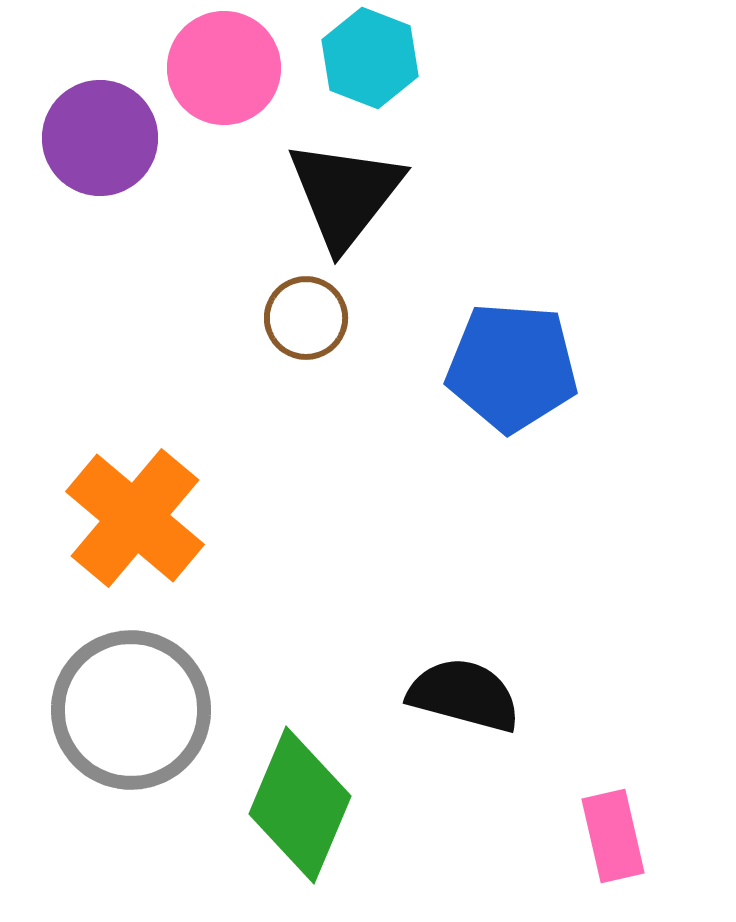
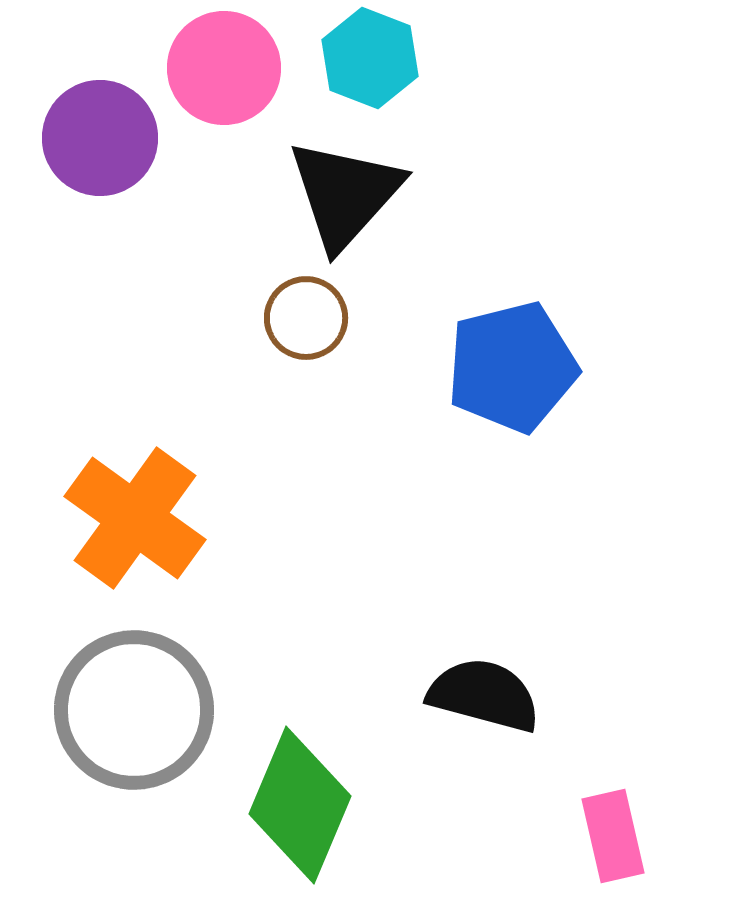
black triangle: rotated 4 degrees clockwise
blue pentagon: rotated 18 degrees counterclockwise
orange cross: rotated 4 degrees counterclockwise
black semicircle: moved 20 px right
gray circle: moved 3 px right
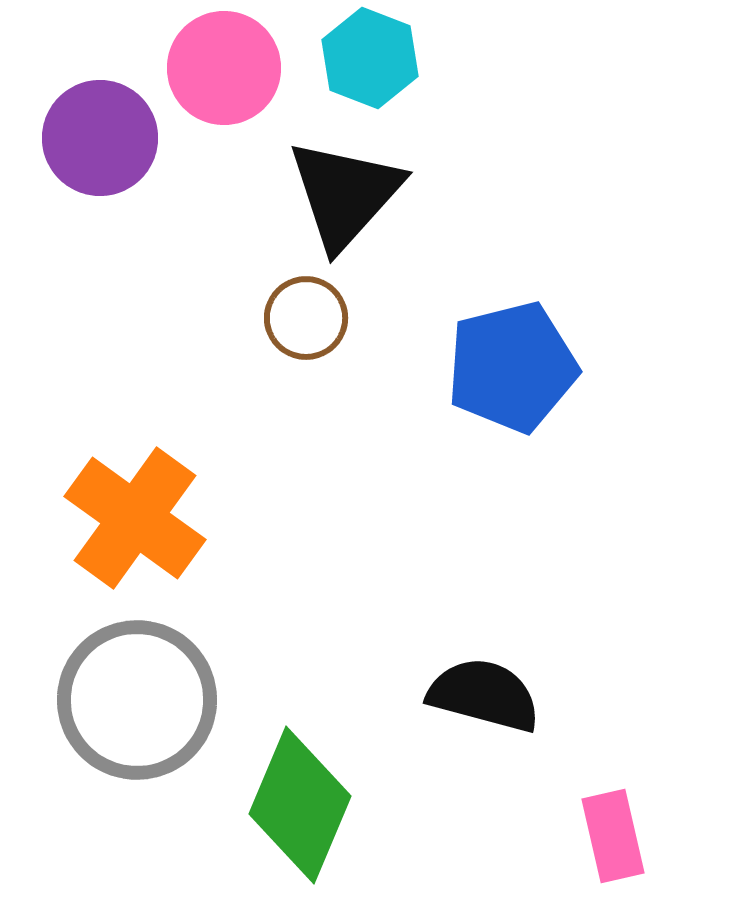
gray circle: moved 3 px right, 10 px up
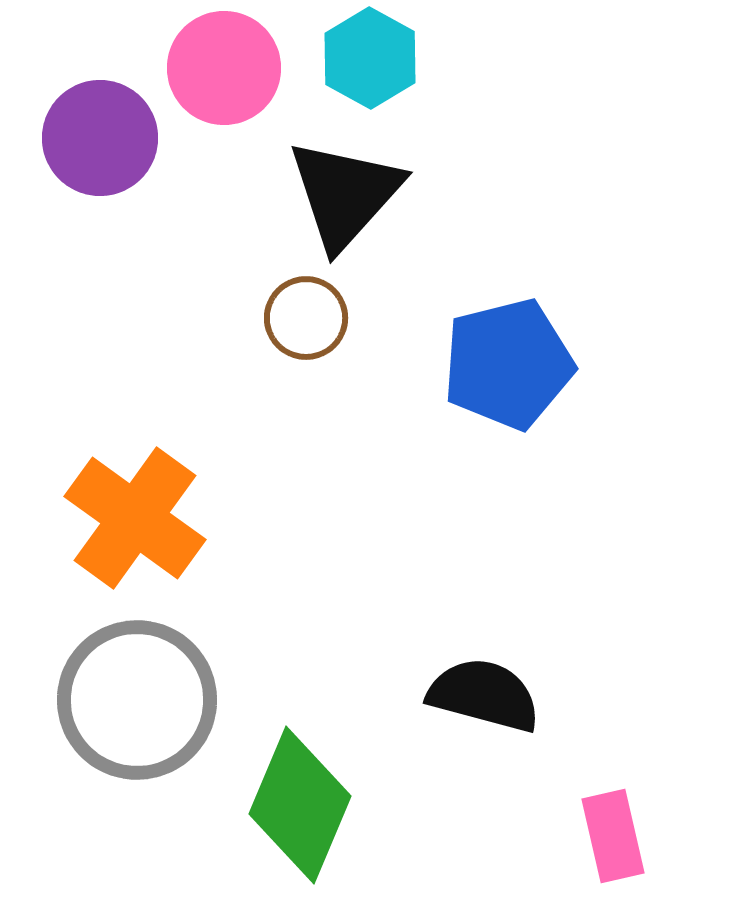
cyan hexagon: rotated 8 degrees clockwise
blue pentagon: moved 4 px left, 3 px up
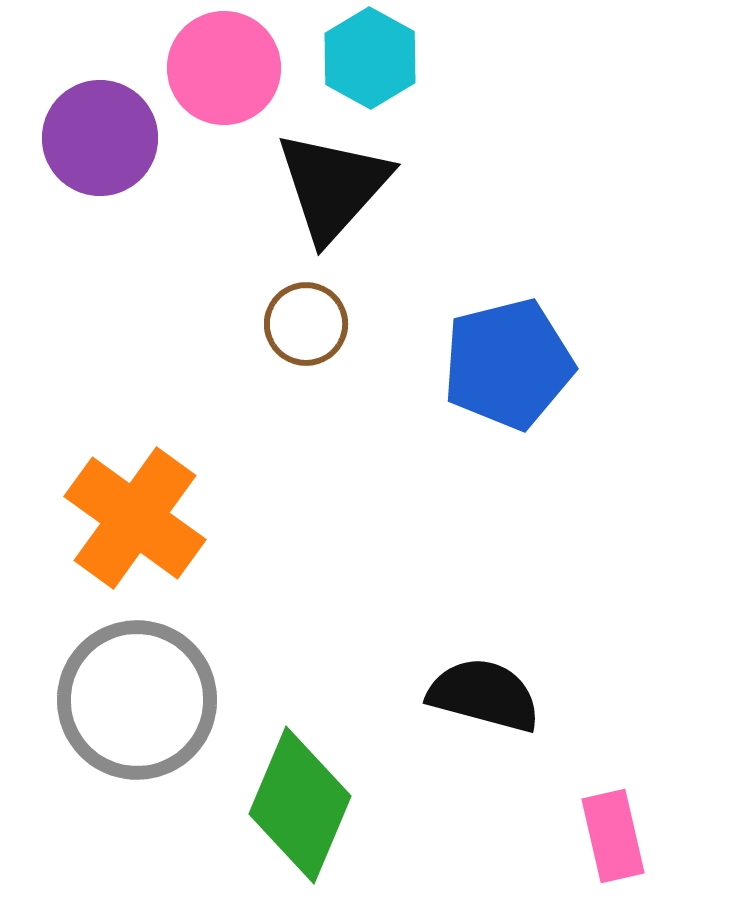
black triangle: moved 12 px left, 8 px up
brown circle: moved 6 px down
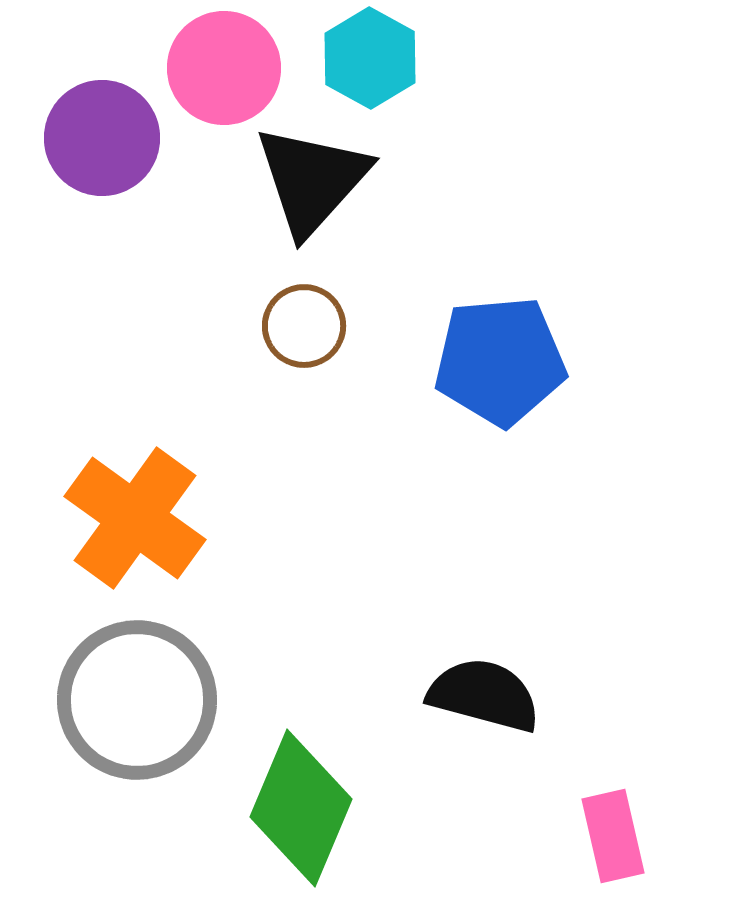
purple circle: moved 2 px right
black triangle: moved 21 px left, 6 px up
brown circle: moved 2 px left, 2 px down
blue pentagon: moved 8 px left, 3 px up; rotated 9 degrees clockwise
green diamond: moved 1 px right, 3 px down
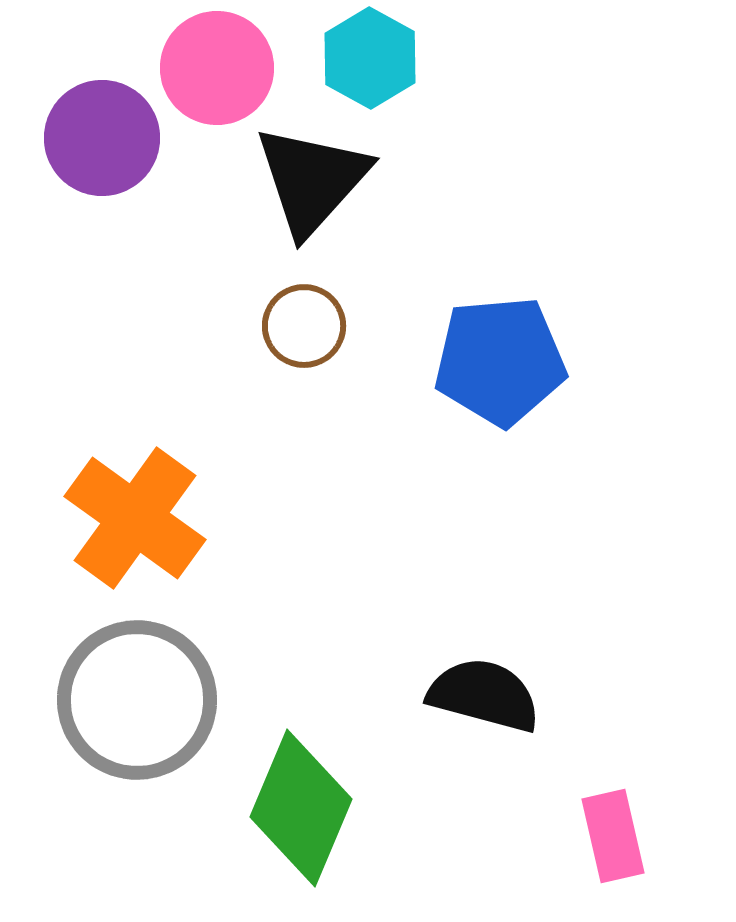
pink circle: moved 7 px left
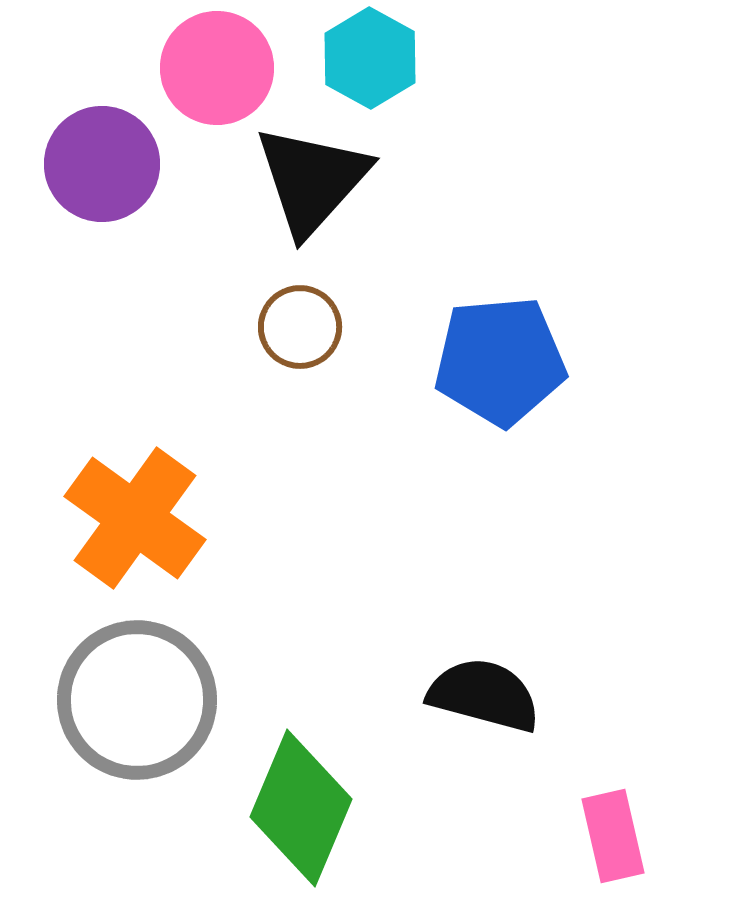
purple circle: moved 26 px down
brown circle: moved 4 px left, 1 px down
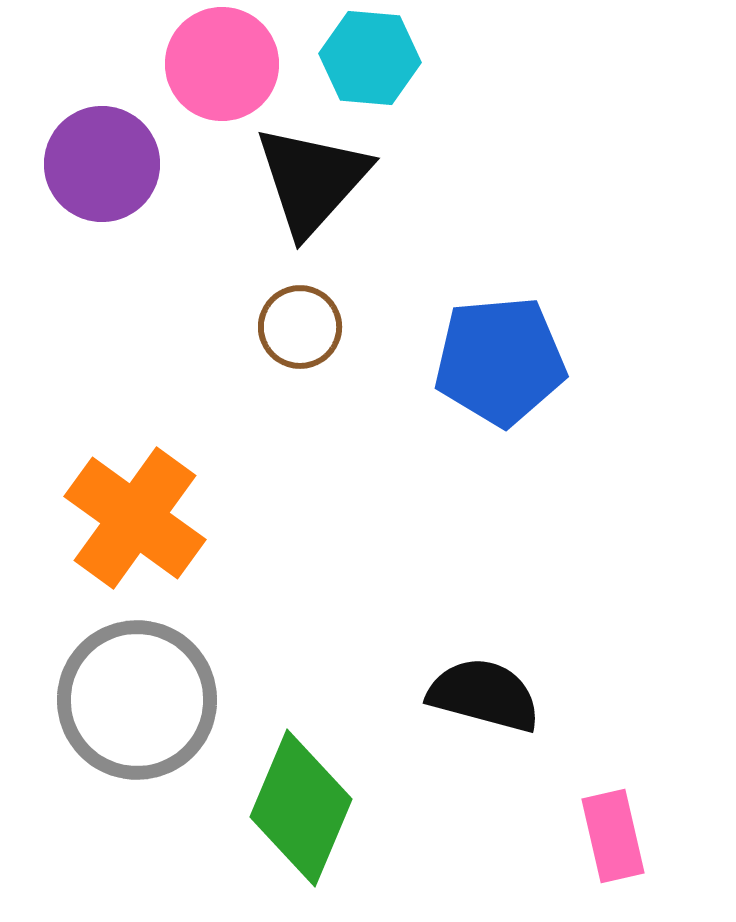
cyan hexagon: rotated 24 degrees counterclockwise
pink circle: moved 5 px right, 4 px up
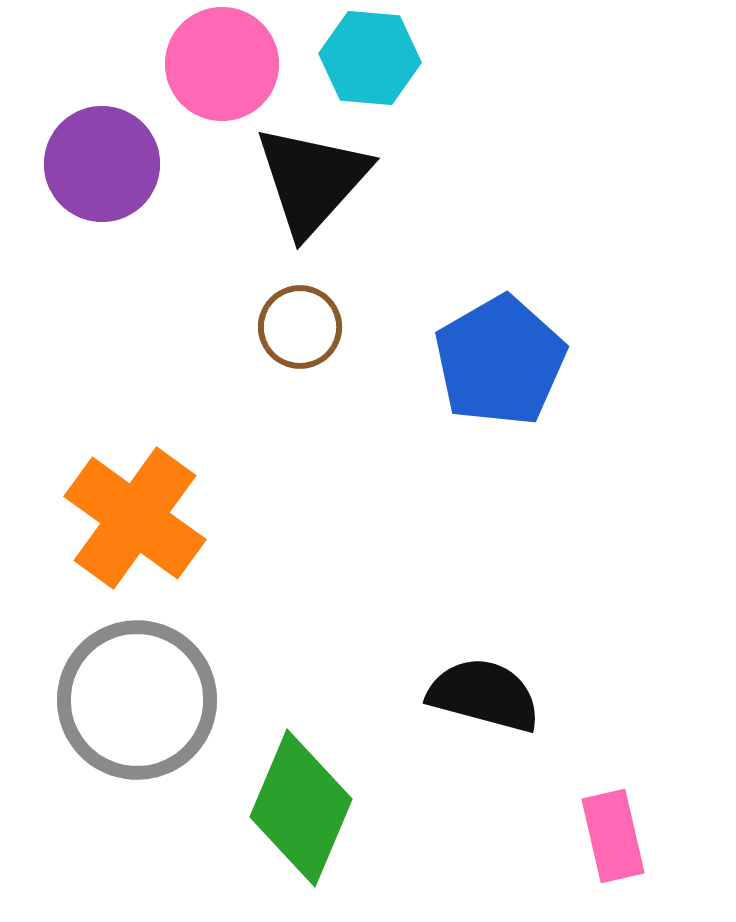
blue pentagon: rotated 25 degrees counterclockwise
